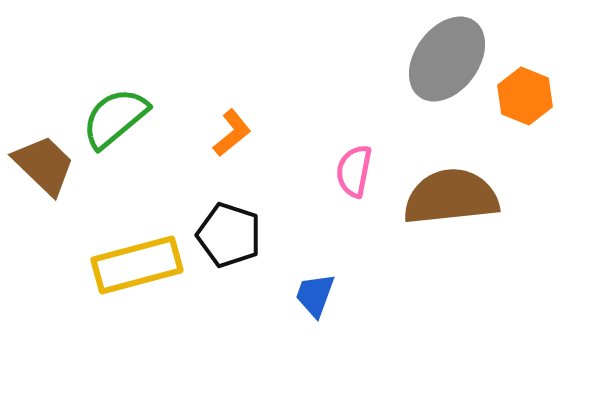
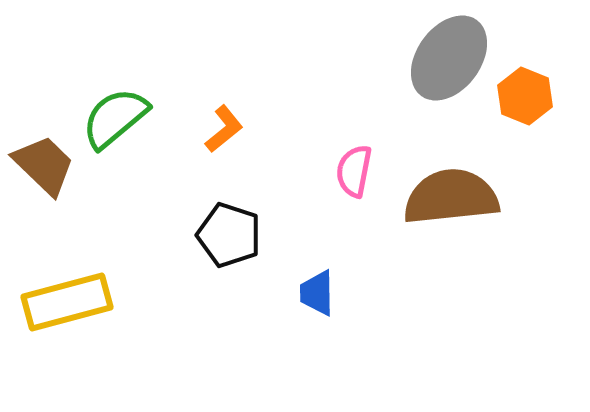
gray ellipse: moved 2 px right, 1 px up
orange L-shape: moved 8 px left, 4 px up
yellow rectangle: moved 70 px left, 37 px down
blue trapezoid: moved 2 px right, 2 px up; rotated 21 degrees counterclockwise
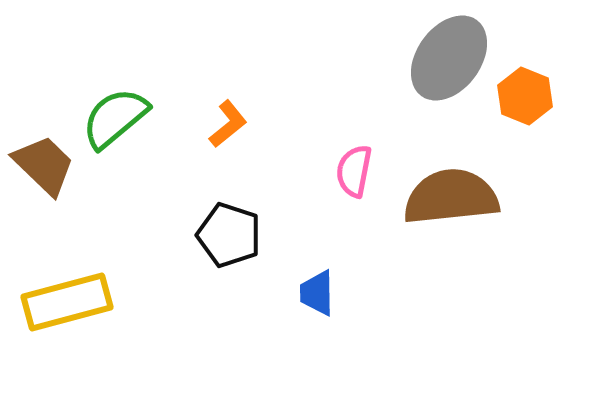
orange L-shape: moved 4 px right, 5 px up
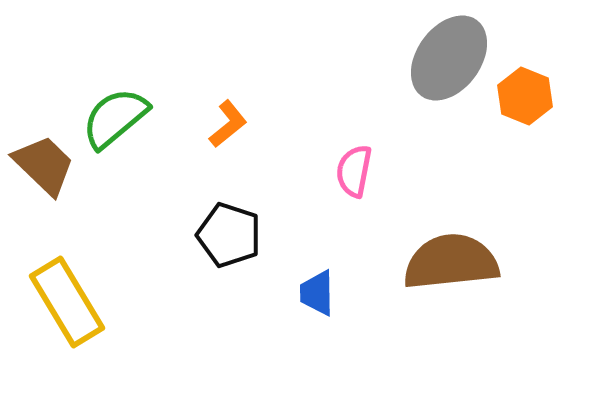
brown semicircle: moved 65 px down
yellow rectangle: rotated 74 degrees clockwise
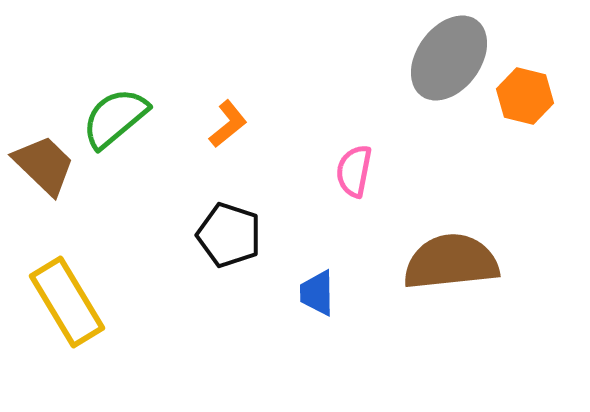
orange hexagon: rotated 8 degrees counterclockwise
